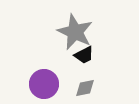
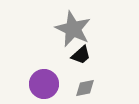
gray star: moved 2 px left, 3 px up
black trapezoid: moved 3 px left; rotated 15 degrees counterclockwise
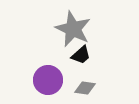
purple circle: moved 4 px right, 4 px up
gray diamond: rotated 20 degrees clockwise
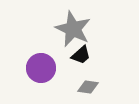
purple circle: moved 7 px left, 12 px up
gray diamond: moved 3 px right, 1 px up
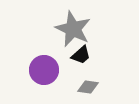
purple circle: moved 3 px right, 2 px down
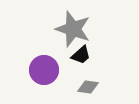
gray star: rotated 6 degrees counterclockwise
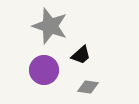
gray star: moved 23 px left, 3 px up
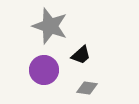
gray diamond: moved 1 px left, 1 px down
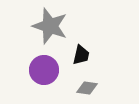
black trapezoid: rotated 35 degrees counterclockwise
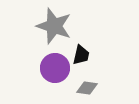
gray star: moved 4 px right
purple circle: moved 11 px right, 2 px up
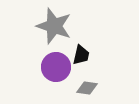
purple circle: moved 1 px right, 1 px up
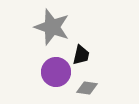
gray star: moved 2 px left, 1 px down
purple circle: moved 5 px down
